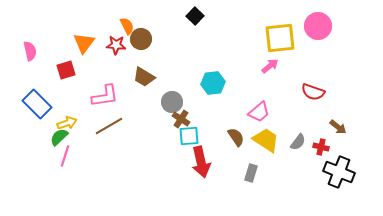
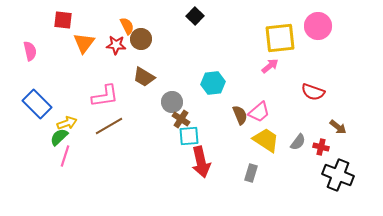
red square: moved 3 px left, 50 px up; rotated 24 degrees clockwise
brown semicircle: moved 4 px right, 22 px up; rotated 12 degrees clockwise
black cross: moved 1 px left, 3 px down
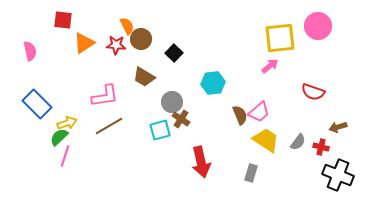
black square: moved 21 px left, 37 px down
orange triangle: rotated 20 degrees clockwise
brown arrow: rotated 126 degrees clockwise
cyan square: moved 29 px left, 6 px up; rotated 10 degrees counterclockwise
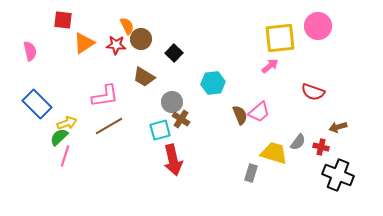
yellow trapezoid: moved 8 px right, 13 px down; rotated 16 degrees counterclockwise
red arrow: moved 28 px left, 2 px up
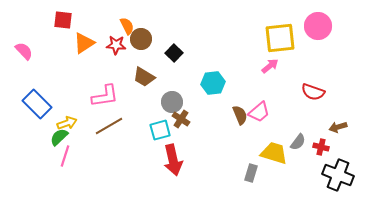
pink semicircle: moved 6 px left; rotated 30 degrees counterclockwise
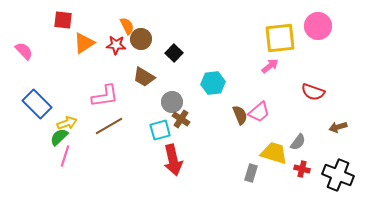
red cross: moved 19 px left, 22 px down
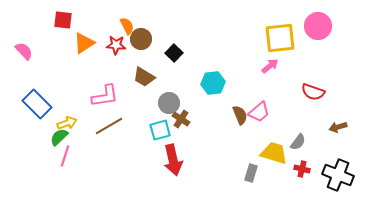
gray circle: moved 3 px left, 1 px down
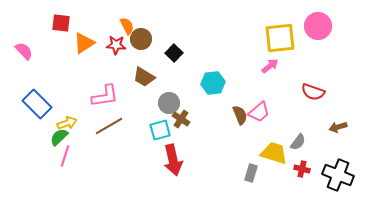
red square: moved 2 px left, 3 px down
